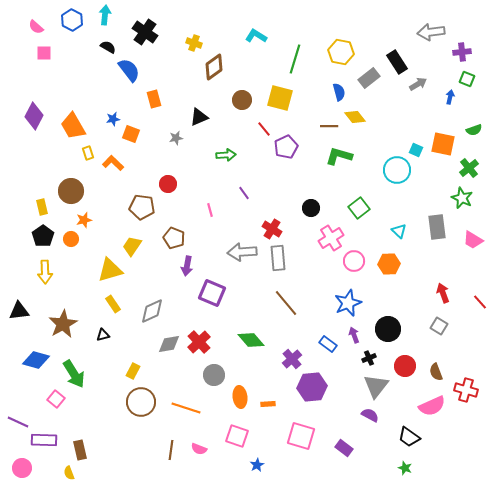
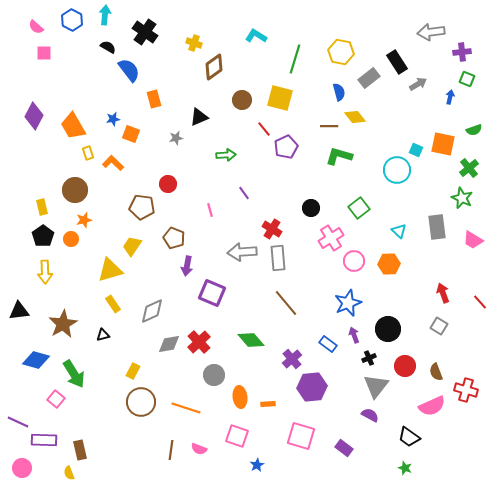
brown circle at (71, 191): moved 4 px right, 1 px up
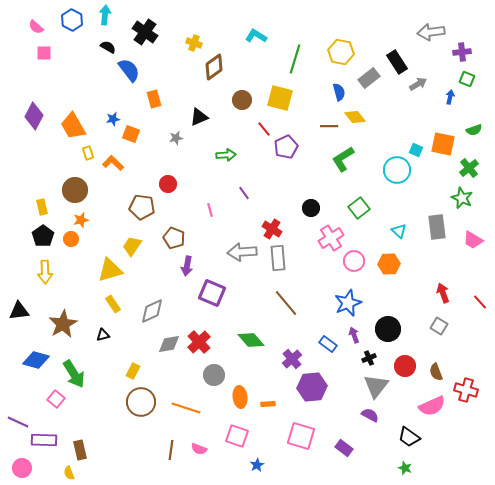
green L-shape at (339, 156): moved 4 px right, 3 px down; rotated 48 degrees counterclockwise
orange star at (84, 220): moved 3 px left
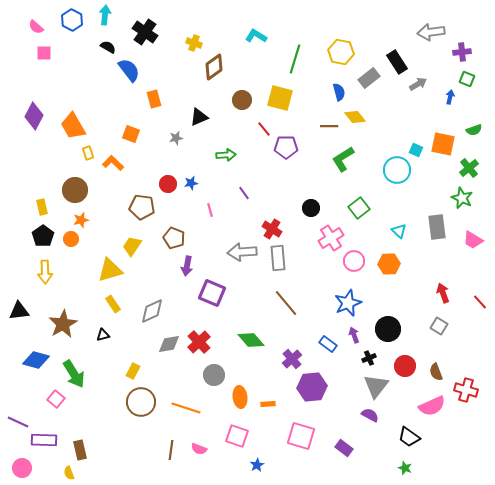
blue star at (113, 119): moved 78 px right, 64 px down
purple pentagon at (286, 147): rotated 25 degrees clockwise
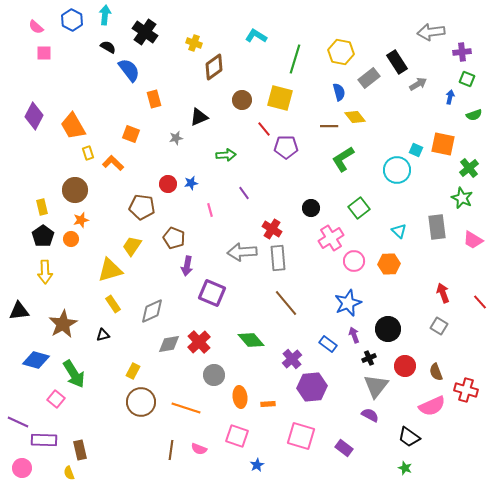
green semicircle at (474, 130): moved 15 px up
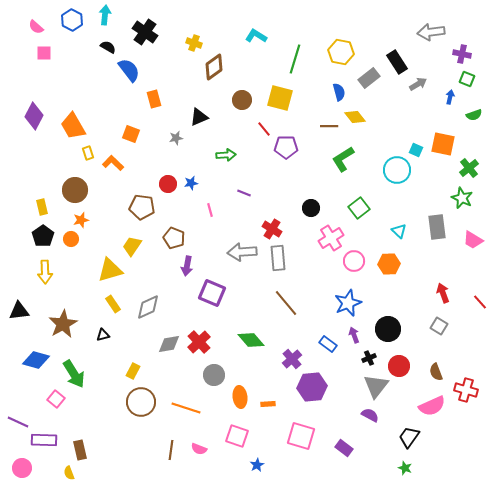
purple cross at (462, 52): moved 2 px down; rotated 18 degrees clockwise
purple line at (244, 193): rotated 32 degrees counterclockwise
gray diamond at (152, 311): moved 4 px left, 4 px up
red circle at (405, 366): moved 6 px left
black trapezoid at (409, 437): rotated 90 degrees clockwise
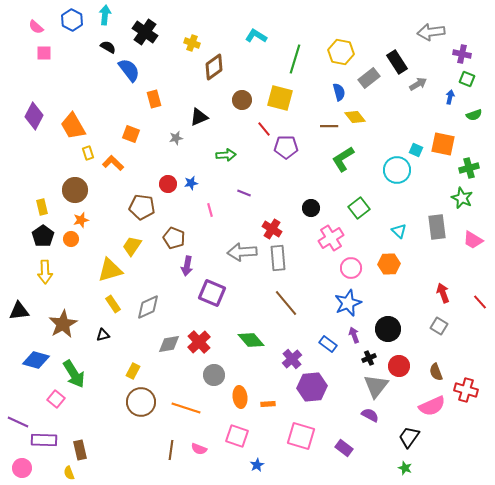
yellow cross at (194, 43): moved 2 px left
green cross at (469, 168): rotated 24 degrees clockwise
pink circle at (354, 261): moved 3 px left, 7 px down
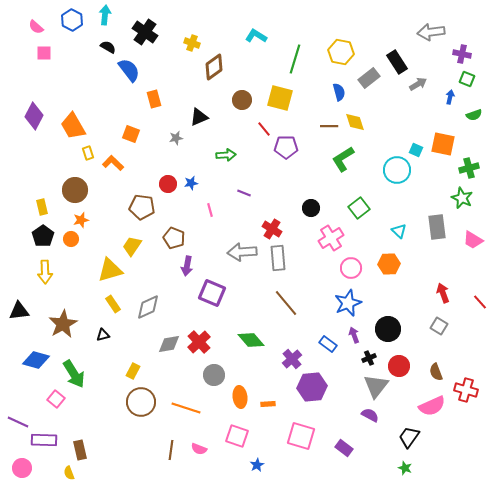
yellow diamond at (355, 117): moved 5 px down; rotated 20 degrees clockwise
